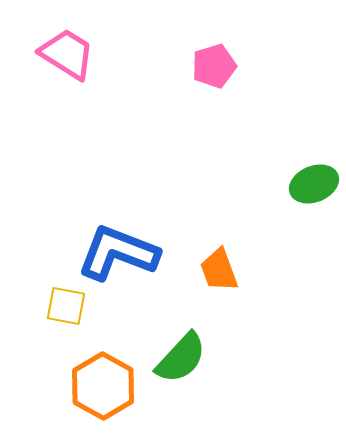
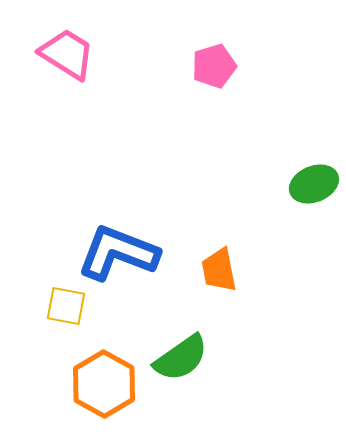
orange trapezoid: rotated 9 degrees clockwise
green semicircle: rotated 12 degrees clockwise
orange hexagon: moved 1 px right, 2 px up
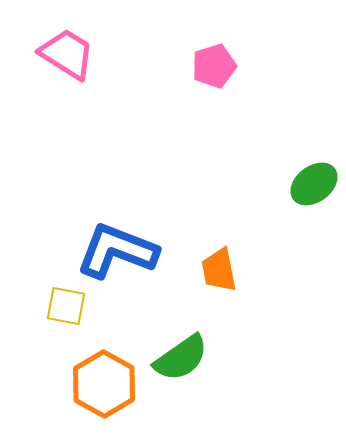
green ellipse: rotated 15 degrees counterclockwise
blue L-shape: moved 1 px left, 2 px up
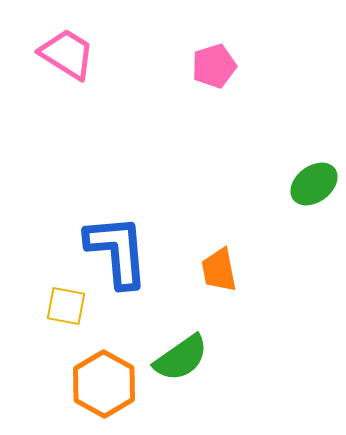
blue L-shape: rotated 64 degrees clockwise
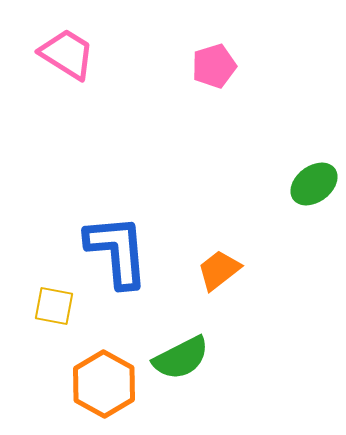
orange trapezoid: rotated 63 degrees clockwise
yellow square: moved 12 px left
green semicircle: rotated 8 degrees clockwise
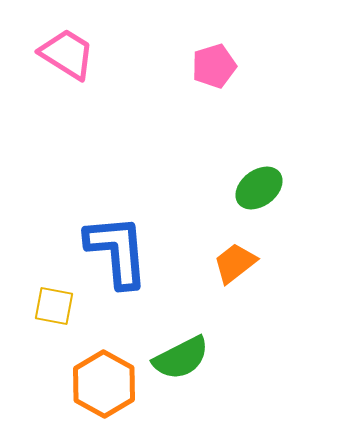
green ellipse: moved 55 px left, 4 px down
orange trapezoid: moved 16 px right, 7 px up
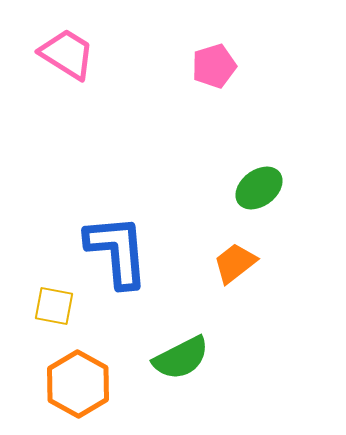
orange hexagon: moved 26 px left
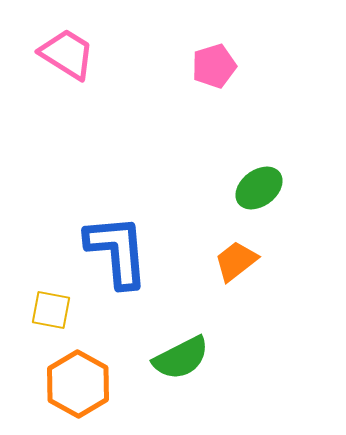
orange trapezoid: moved 1 px right, 2 px up
yellow square: moved 3 px left, 4 px down
